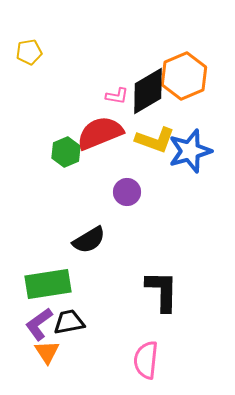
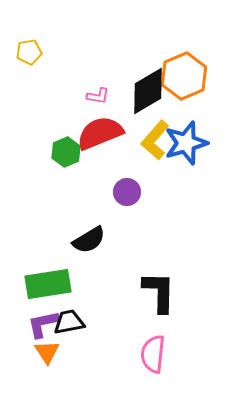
pink L-shape: moved 19 px left
yellow L-shape: rotated 111 degrees clockwise
blue star: moved 4 px left, 8 px up
black L-shape: moved 3 px left, 1 px down
purple L-shape: moved 4 px right; rotated 24 degrees clockwise
pink semicircle: moved 7 px right, 6 px up
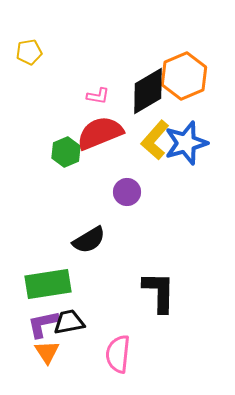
pink semicircle: moved 35 px left
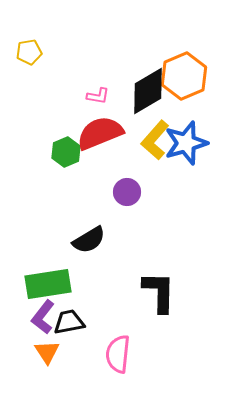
purple L-shape: moved 7 px up; rotated 40 degrees counterclockwise
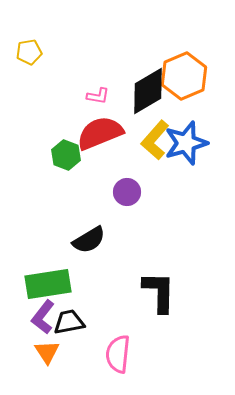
green hexagon: moved 3 px down; rotated 16 degrees counterclockwise
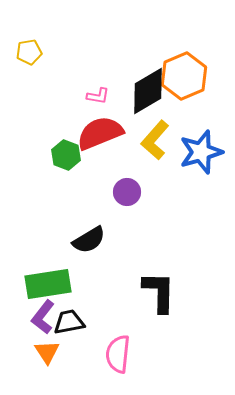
blue star: moved 15 px right, 9 px down
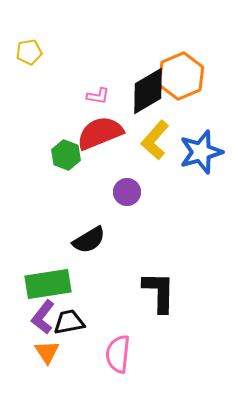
orange hexagon: moved 3 px left
